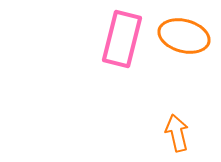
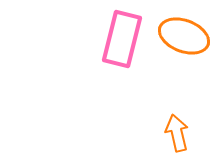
orange ellipse: rotated 6 degrees clockwise
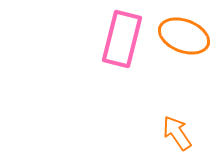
orange arrow: rotated 21 degrees counterclockwise
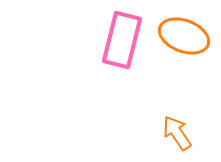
pink rectangle: moved 1 px down
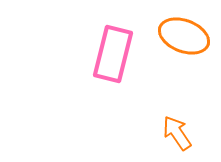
pink rectangle: moved 9 px left, 14 px down
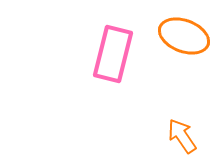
orange arrow: moved 5 px right, 3 px down
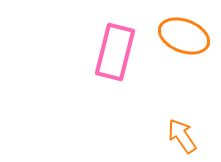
pink rectangle: moved 2 px right, 2 px up
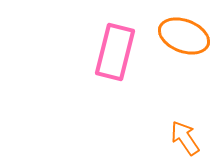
orange arrow: moved 3 px right, 2 px down
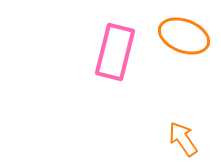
orange arrow: moved 2 px left, 1 px down
